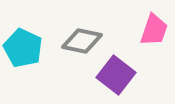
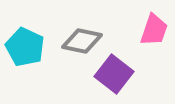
cyan pentagon: moved 2 px right, 1 px up
purple square: moved 2 px left, 1 px up
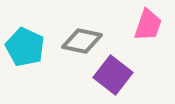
pink trapezoid: moved 6 px left, 5 px up
purple square: moved 1 px left, 1 px down
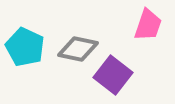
gray diamond: moved 4 px left, 8 px down
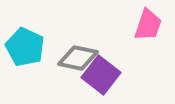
gray diamond: moved 9 px down
purple square: moved 12 px left
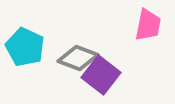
pink trapezoid: rotated 8 degrees counterclockwise
gray diamond: rotated 9 degrees clockwise
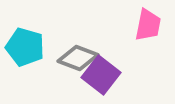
cyan pentagon: rotated 9 degrees counterclockwise
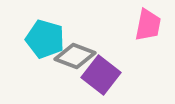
cyan pentagon: moved 20 px right, 8 px up
gray diamond: moved 3 px left, 2 px up
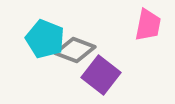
cyan pentagon: rotated 6 degrees clockwise
gray diamond: moved 6 px up
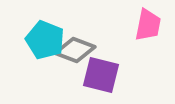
cyan pentagon: moved 1 px down
purple square: rotated 24 degrees counterclockwise
